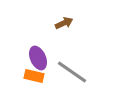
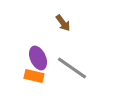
brown arrow: moved 1 px left; rotated 78 degrees clockwise
gray line: moved 4 px up
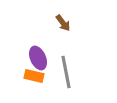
gray line: moved 6 px left, 4 px down; rotated 44 degrees clockwise
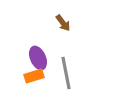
gray line: moved 1 px down
orange rectangle: rotated 30 degrees counterclockwise
